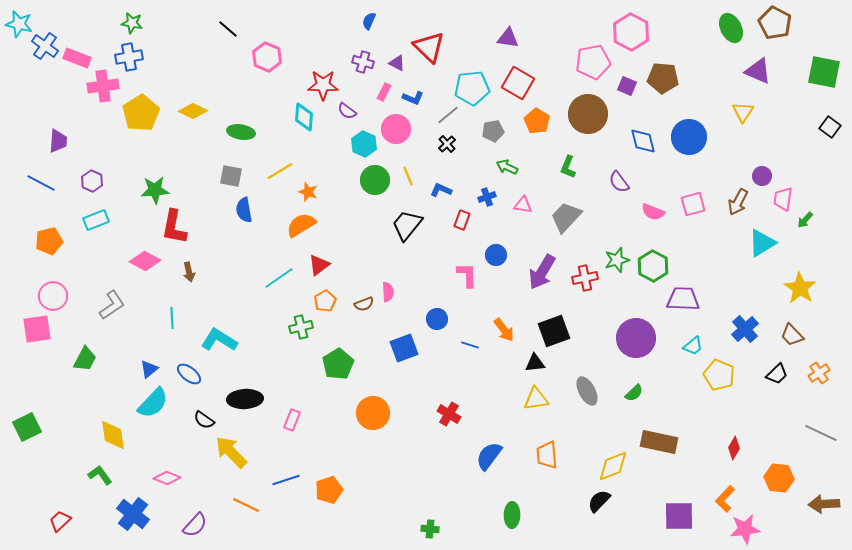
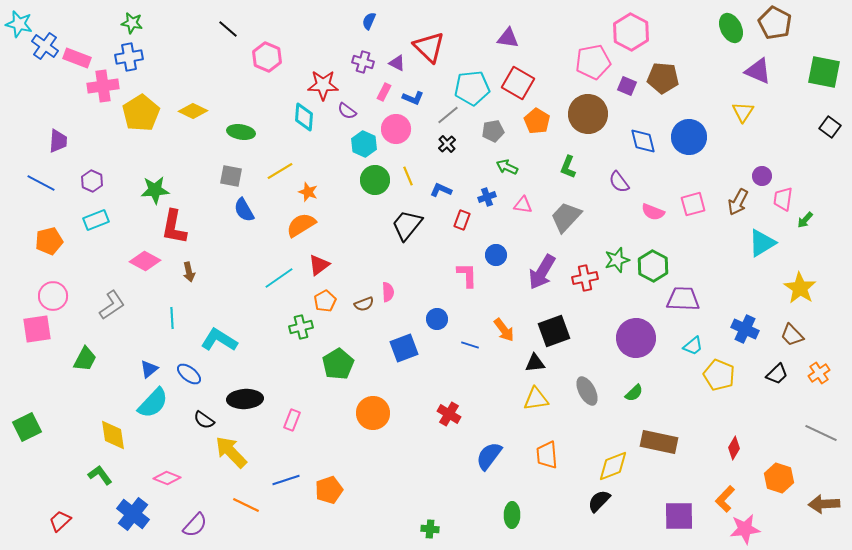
blue semicircle at (244, 210): rotated 20 degrees counterclockwise
blue cross at (745, 329): rotated 24 degrees counterclockwise
orange hexagon at (779, 478): rotated 12 degrees clockwise
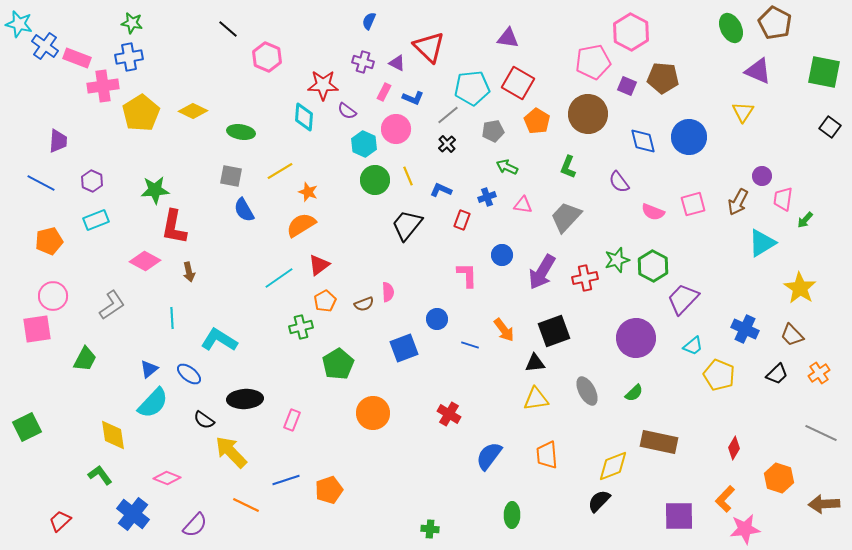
blue circle at (496, 255): moved 6 px right
purple trapezoid at (683, 299): rotated 48 degrees counterclockwise
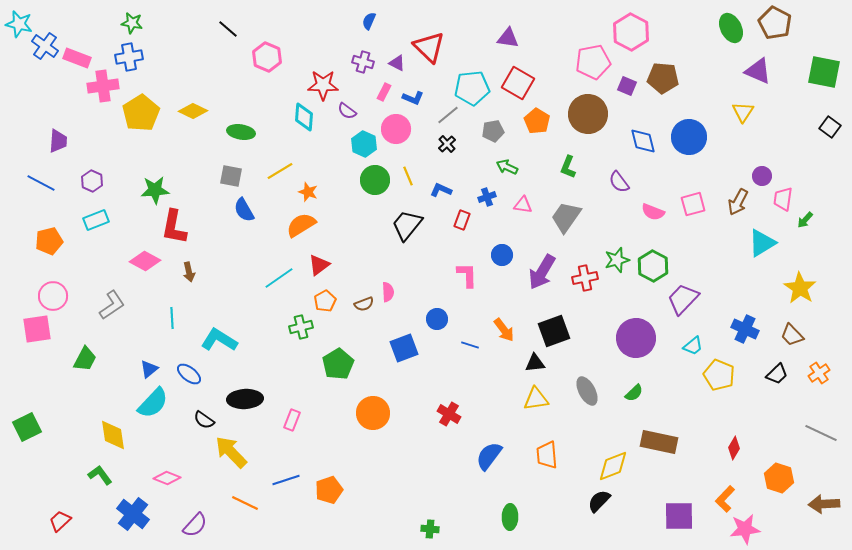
gray trapezoid at (566, 217): rotated 8 degrees counterclockwise
orange line at (246, 505): moved 1 px left, 2 px up
green ellipse at (512, 515): moved 2 px left, 2 px down
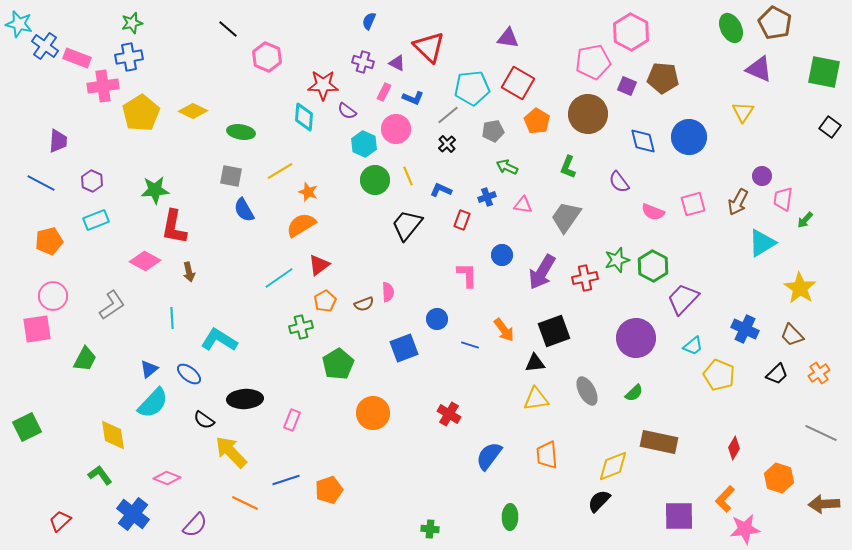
green star at (132, 23): rotated 25 degrees counterclockwise
purple triangle at (758, 71): moved 1 px right, 2 px up
